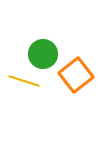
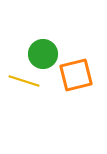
orange square: rotated 24 degrees clockwise
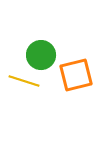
green circle: moved 2 px left, 1 px down
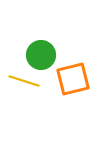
orange square: moved 3 px left, 4 px down
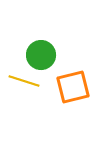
orange square: moved 8 px down
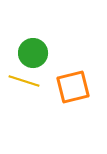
green circle: moved 8 px left, 2 px up
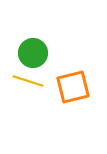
yellow line: moved 4 px right
